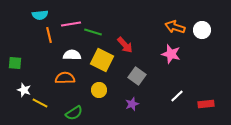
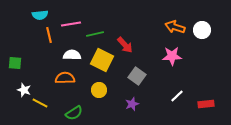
green line: moved 2 px right, 2 px down; rotated 30 degrees counterclockwise
pink star: moved 1 px right, 2 px down; rotated 18 degrees counterclockwise
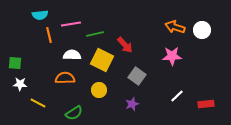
white star: moved 4 px left, 6 px up; rotated 16 degrees counterclockwise
yellow line: moved 2 px left
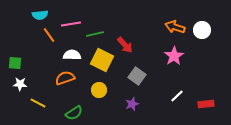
orange line: rotated 21 degrees counterclockwise
pink star: moved 2 px right; rotated 30 degrees counterclockwise
orange semicircle: rotated 18 degrees counterclockwise
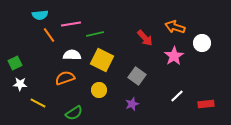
white circle: moved 13 px down
red arrow: moved 20 px right, 7 px up
green square: rotated 32 degrees counterclockwise
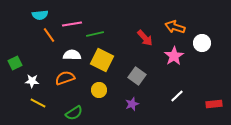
pink line: moved 1 px right
white star: moved 12 px right, 3 px up
red rectangle: moved 8 px right
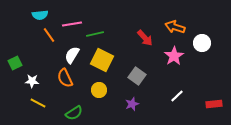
white semicircle: rotated 60 degrees counterclockwise
orange semicircle: rotated 96 degrees counterclockwise
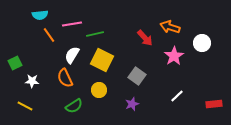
orange arrow: moved 5 px left
yellow line: moved 13 px left, 3 px down
green semicircle: moved 7 px up
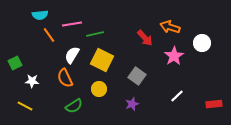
yellow circle: moved 1 px up
